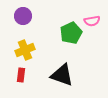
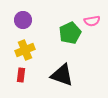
purple circle: moved 4 px down
green pentagon: moved 1 px left
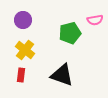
pink semicircle: moved 3 px right, 1 px up
green pentagon: rotated 10 degrees clockwise
yellow cross: rotated 30 degrees counterclockwise
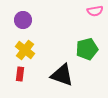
pink semicircle: moved 9 px up
green pentagon: moved 17 px right, 16 px down
red rectangle: moved 1 px left, 1 px up
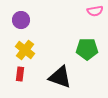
purple circle: moved 2 px left
green pentagon: rotated 15 degrees clockwise
black triangle: moved 2 px left, 2 px down
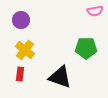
green pentagon: moved 1 px left, 1 px up
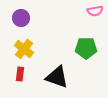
purple circle: moved 2 px up
yellow cross: moved 1 px left, 1 px up
black triangle: moved 3 px left
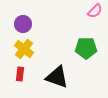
pink semicircle: rotated 35 degrees counterclockwise
purple circle: moved 2 px right, 6 px down
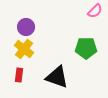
purple circle: moved 3 px right, 3 px down
red rectangle: moved 1 px left, 1 px down
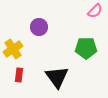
purple circle: moved 13 px right
yellow cross: moved 11 px left; rotated 18 degrees clockwise
black triangle: rotated 35 degrees clockwise
